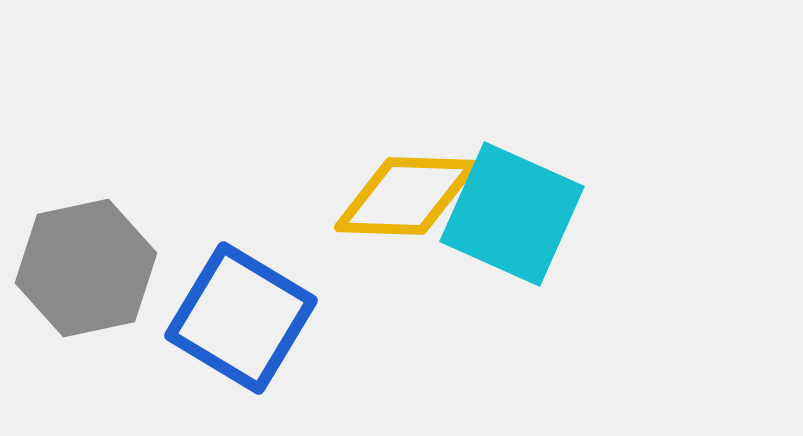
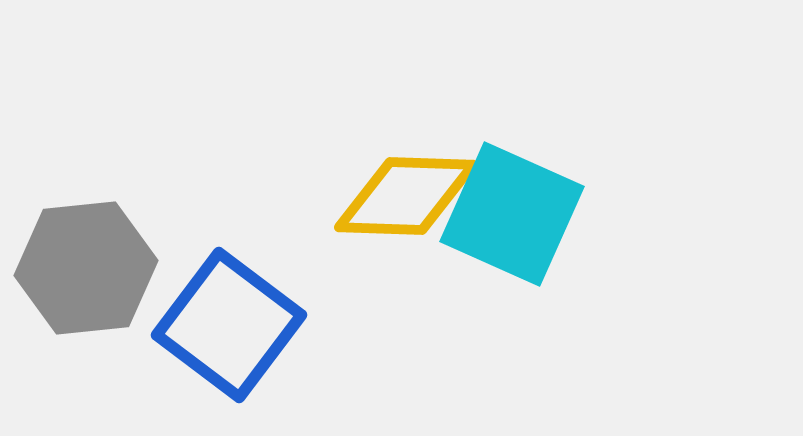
gray hexagon: rotated 6 degrees clockwise
blue square: moved 12 px left, 7 px down; rotated 6 degrees clockwise
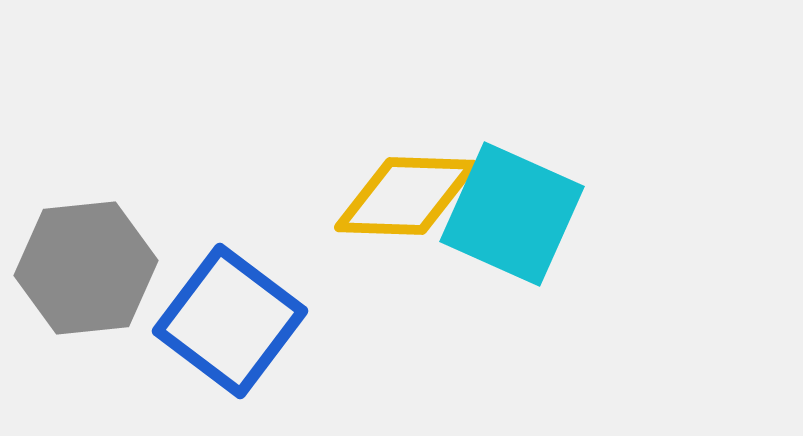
blue square: moved 1 px right, 4 px up
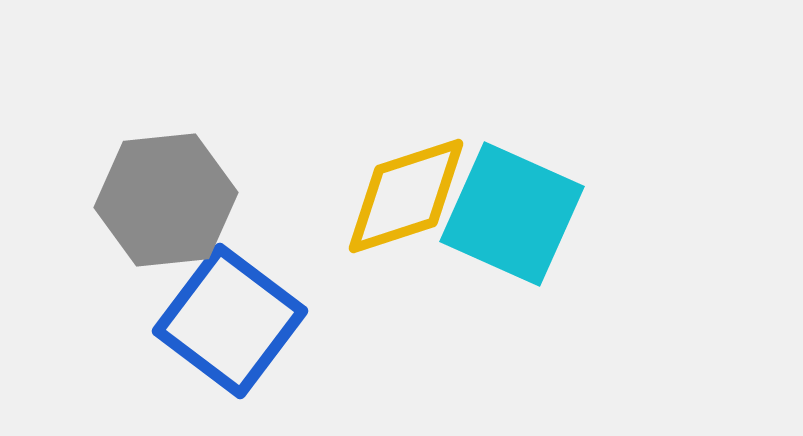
yellow diamond: rotated 20 degrees counterclockwise
gray hexagon: moved 80 px right, 68 px up
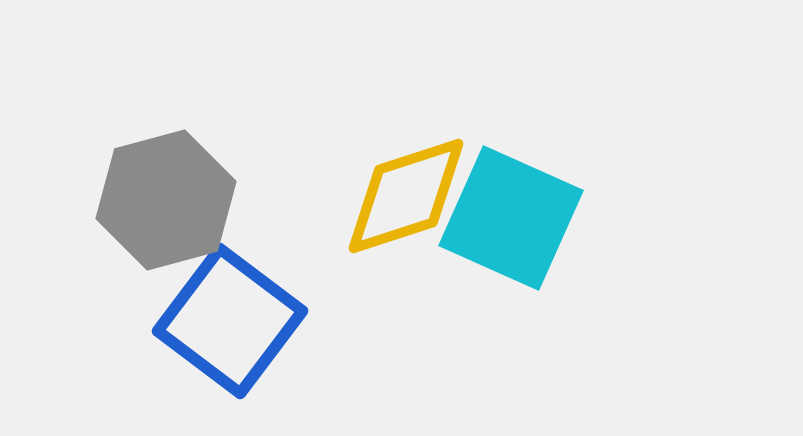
gray hexagon: rotated 9 degrees counterclockwise
cyan square: moved 1 px left, 4 px down
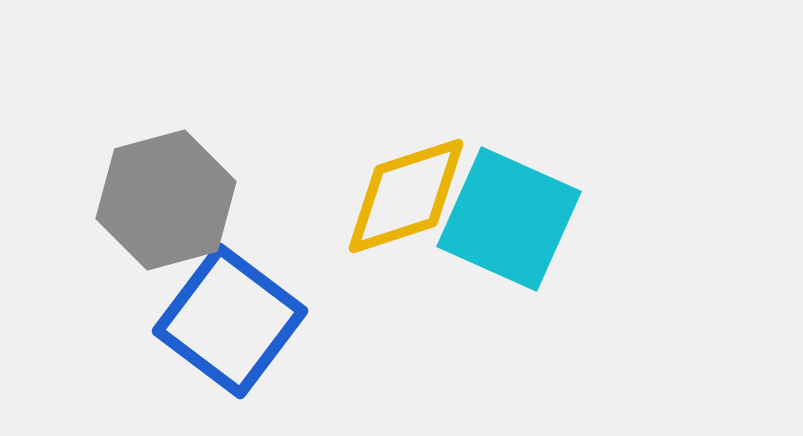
cyan square: moved 2 px left, 1 px down
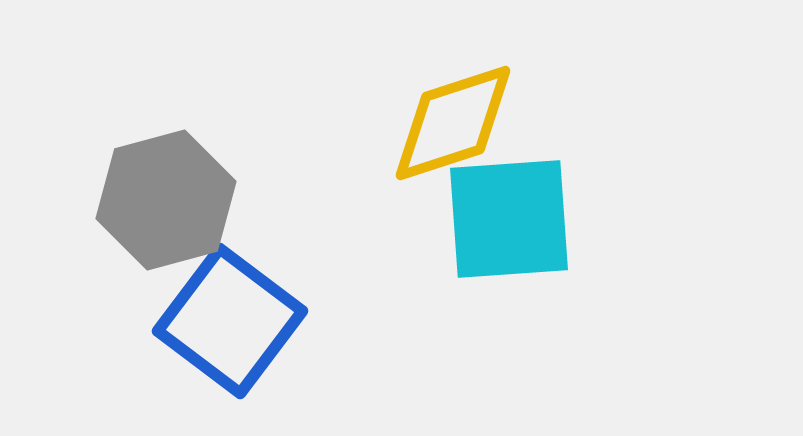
yellow diamond: moved 47 px right, 73 px up
cyan square: rotated 28 degrees counterclockwise
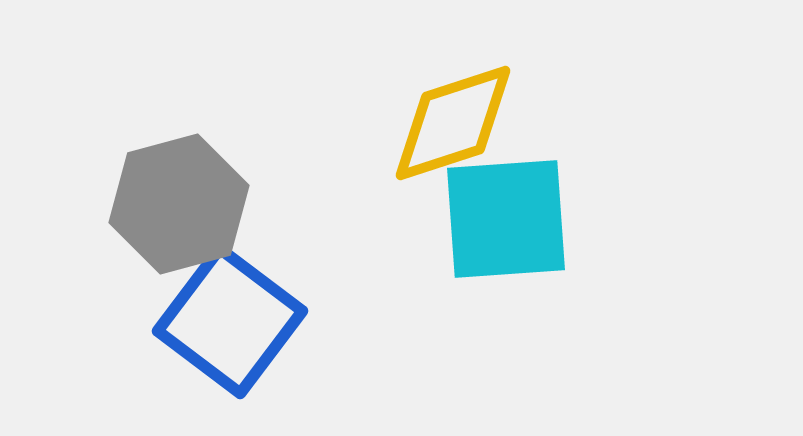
gray hexagon: moved 13 px right, 4 px down
cyan square: moved 3 px left
